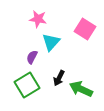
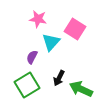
pink square: moved 10 px left
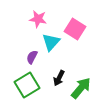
green arrow: moved 1 px up; rotated 105 degrees clockwise
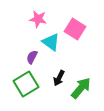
cyan triangle: rotated 36 degrees counterclockwise
green square: moved 1 px left, 1 px up
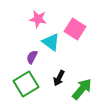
green arrow: moved 1 px right, 1 px down
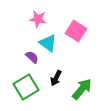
pink square: moved 1 px right, 2 px down
cyan triangle: moved 3 px left, 1 px down
purple semicircle: rotated 104 degrees clockwise
black arrow: moved 3 px left
green square: moved 3 px down
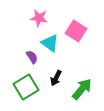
pink star: moved 1 px right, 1 px up
cyan triangle: moved 2 px right
purple semicircle: rotated 16 degrees clockwise
